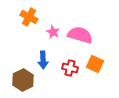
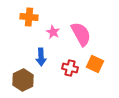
orange cross: rotated 24 degrees counterclockwise
pink semicircle: moved 1 px right, 1 px up; rotated 45 degrees clockwise
blue arrow: moved 2 px left, 3 px up
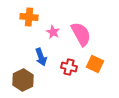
blue arrow: rotated 18 degrees counterclockwise
red cross: moved 1 px left, 1 px up
